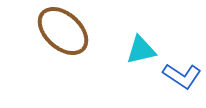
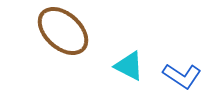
cyan triangle: moved 12 px left, 16 px down; rotated 40 degrees clockwise
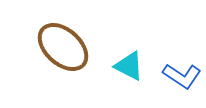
brown ellipse: moved 16 px down
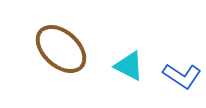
brown ellipse: moved 2 px left, 2 px down
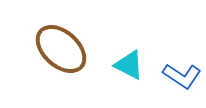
cyan triangle: moved 1 px up
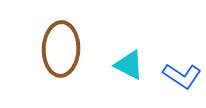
brown ellipse: rotated 50 degrees clockwise
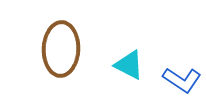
blue L-shape: moved 4 px down
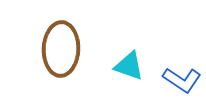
cyan triangle: moved 1 px down; rotated 8 degrees counterclockwise
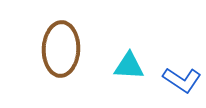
cyan triangle: rotated 16 degrees counterclockwise
